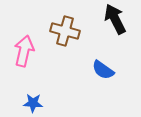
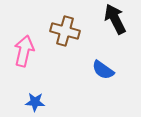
blue star: moved 2 px right, 1 px up
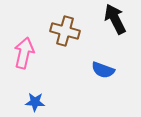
pink arrow: moved 2 px down
blue semicircle: rotated 15 degrees counterclockwise
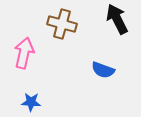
black arrow: moved 2 px right
brown cross: moved 3 px left, 7 px up
blue star: moved 4 px left
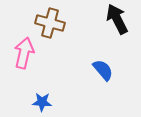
brown cross: moved 12 px left, 1 px up
blue semicircle: rotated 150 degrees counterclockwise
blue star: moved 11 px right
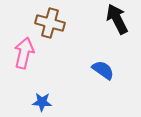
blue semicircle: rotated 15 degrees counterclockwise
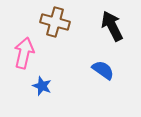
black arrow: moved 5 px left, 7 px down
brown cross: moved 5 px right, 1 px up
blue star: moved 16 px up; rotated 18 degrees clockwise
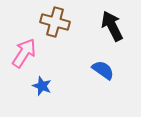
pink arrow: rotated 20 degrees clockwise
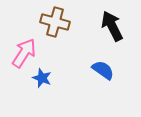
blue star: moved 8 px up
